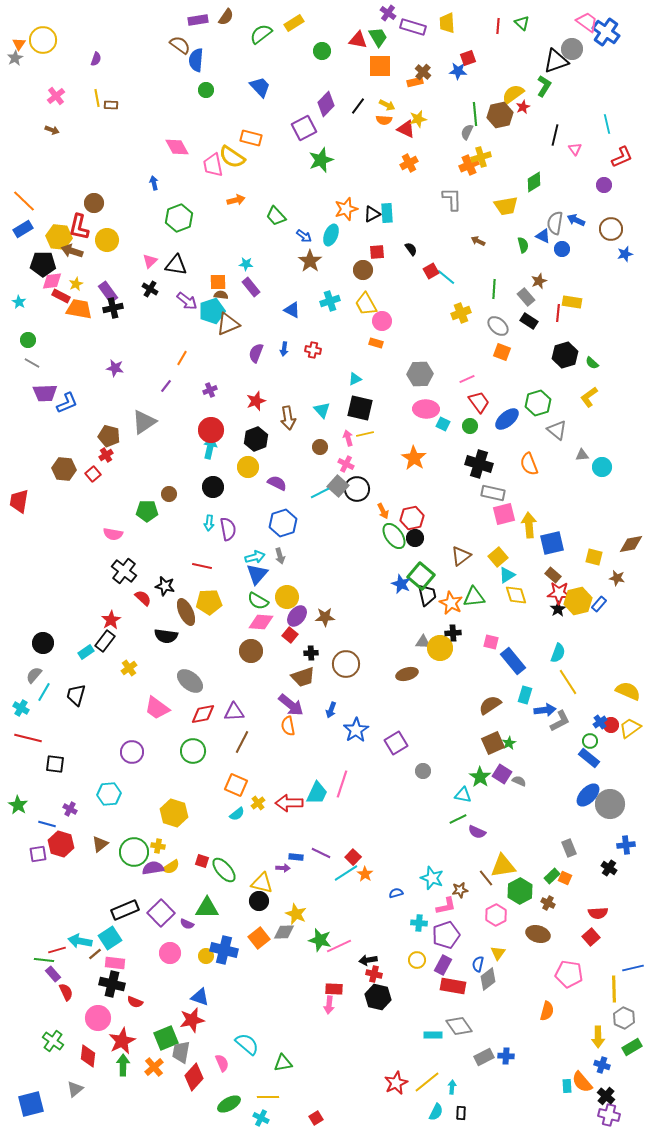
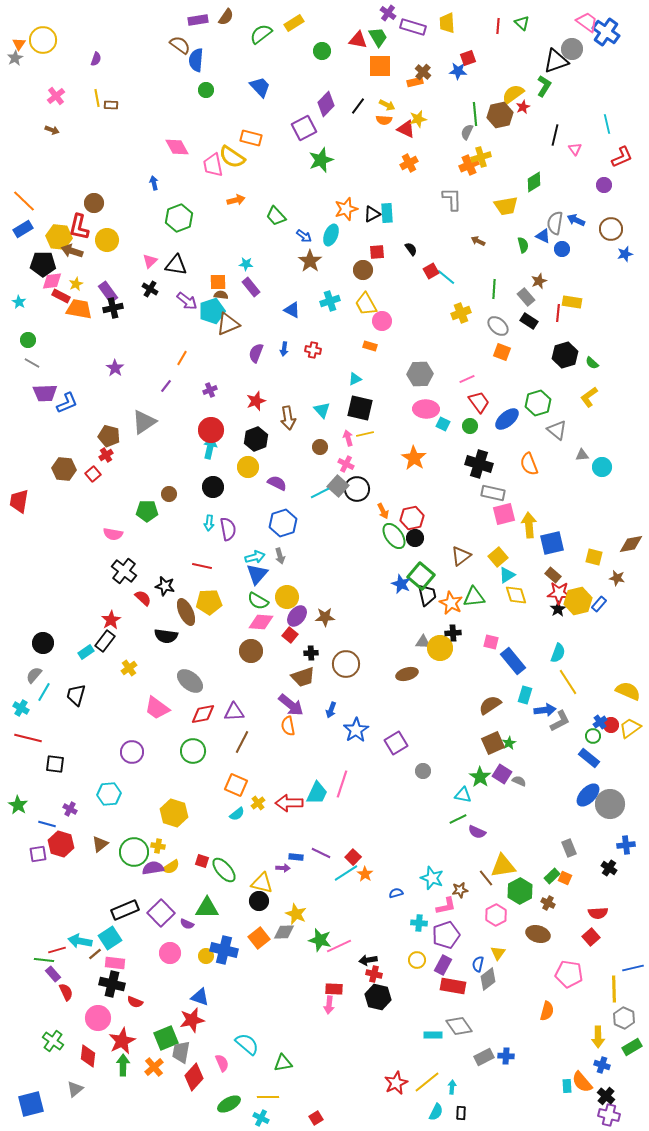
orange rectangle at (376, 343): moved 6 px left, 3 px down
purple star at (115, 368): rotated 24 degrees clockwise
green circle at (590, 741): moved 3 px right, 5 px up
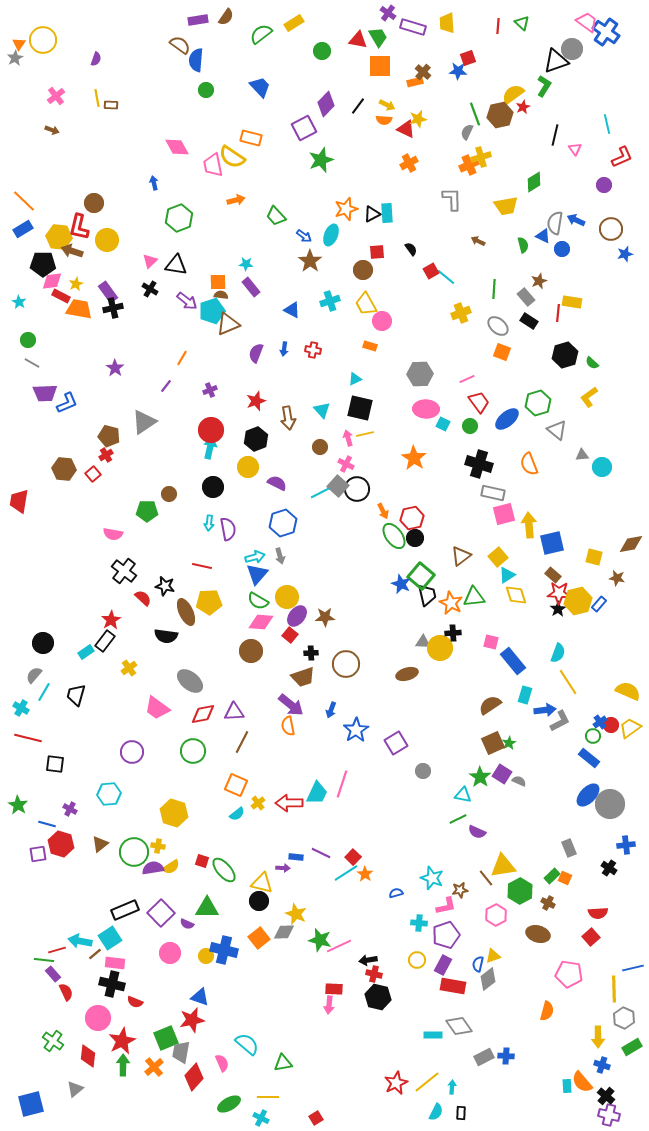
green line at (475, 114): rotated 15 degrees counterclockwise
yellow triangle at (498, 953): moved 5 px left, 3 px down; rotated 35 degrees clockwise
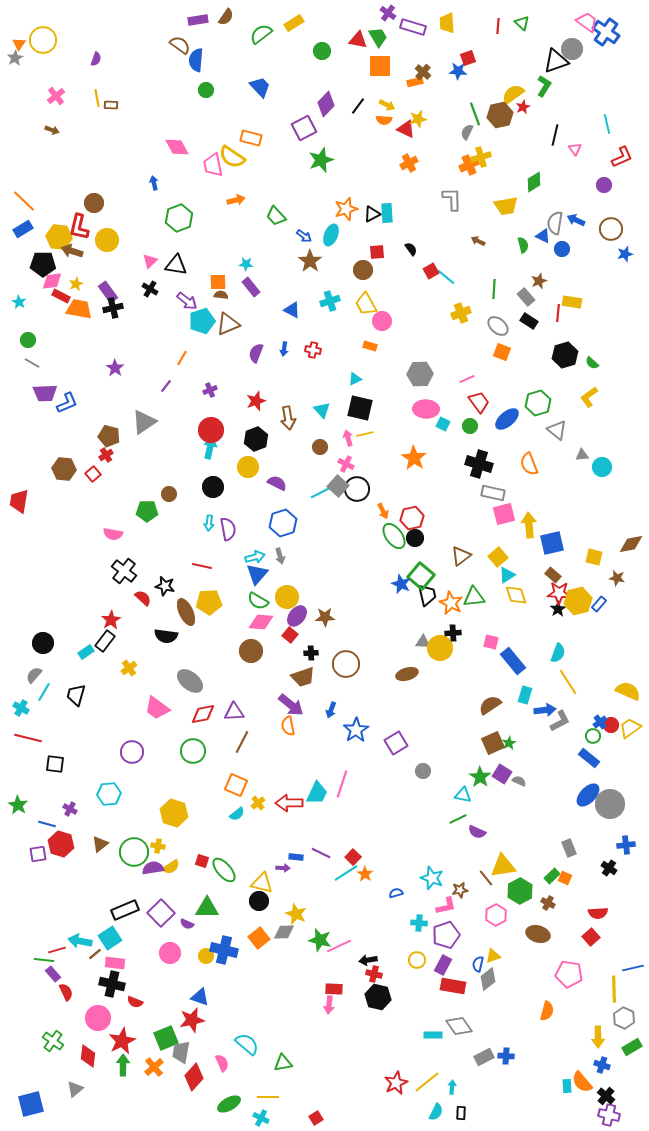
cyan pentagon at (212, 311): moved 10 px left, 10 px down
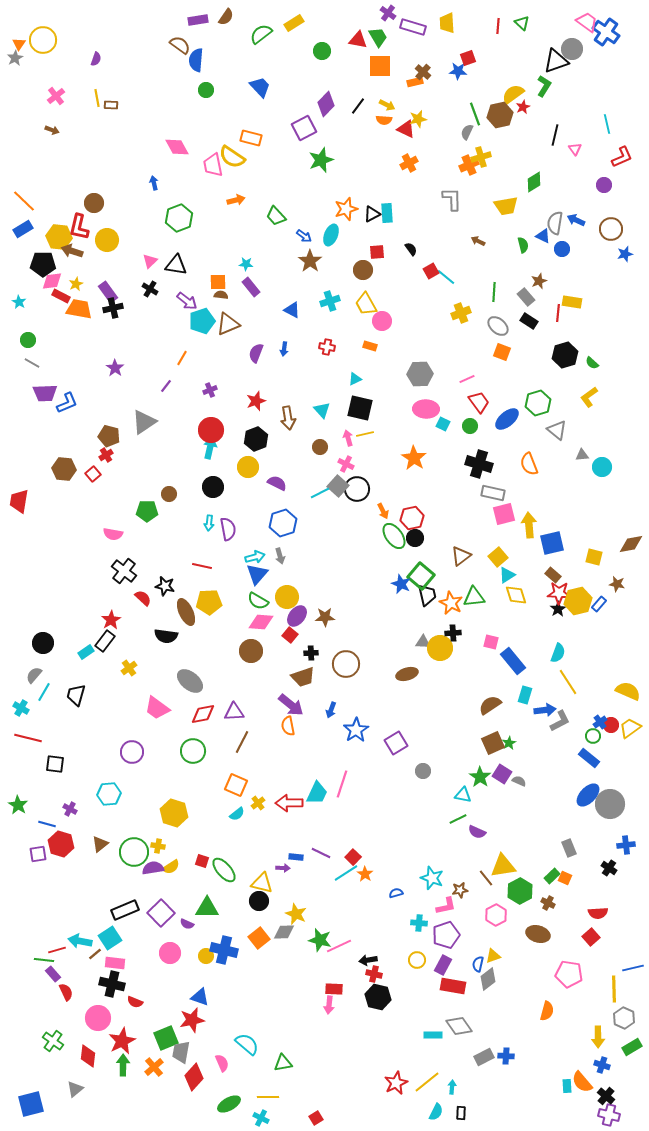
green line at (494, 289): moved 3 px down
red cross at (313, 350): moved 14 px right, 3 px up
brown star at (617, 578): moved 6 px down
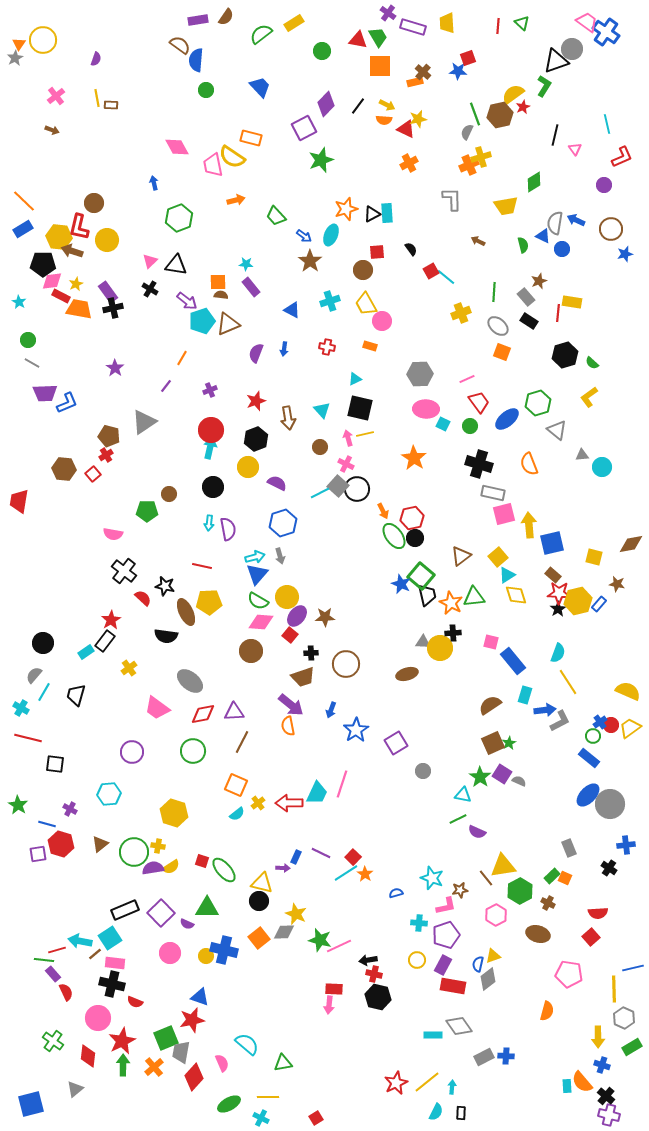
blue rectangle at (296, 857): rotated 72 degrees counterclockwise
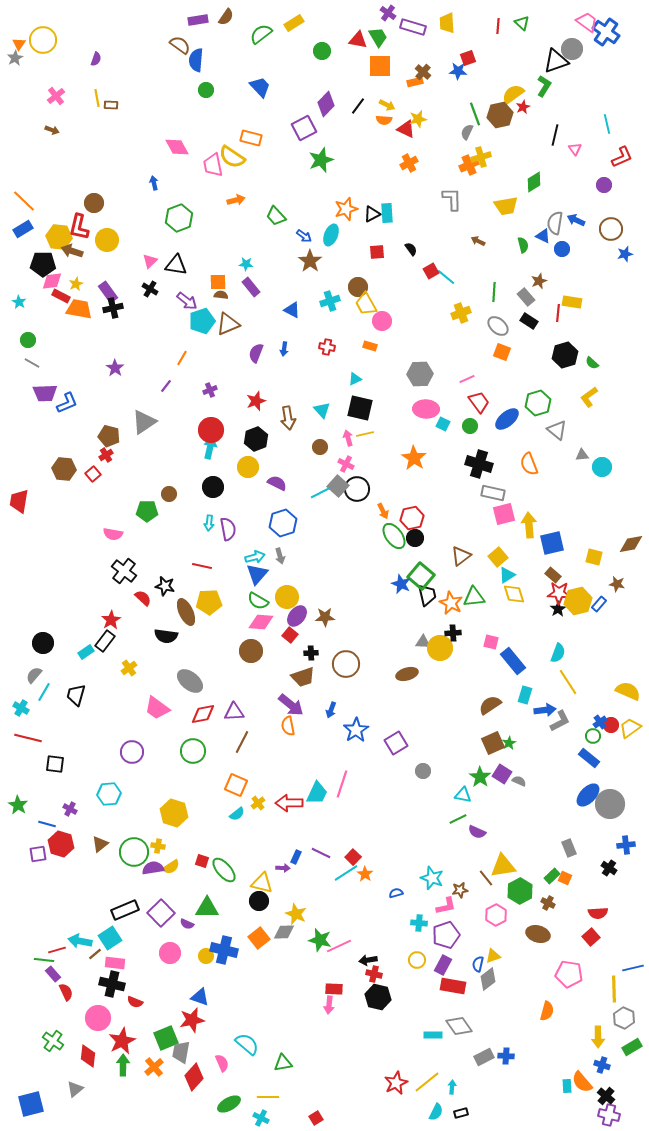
brown circle at (363, 270): moved 5 px left, 17 px down
yellow diamond at (516, 595): moved 2 px left, 1 px up
black rectangle at (461, 1113): rotated 72 degrees clockwise
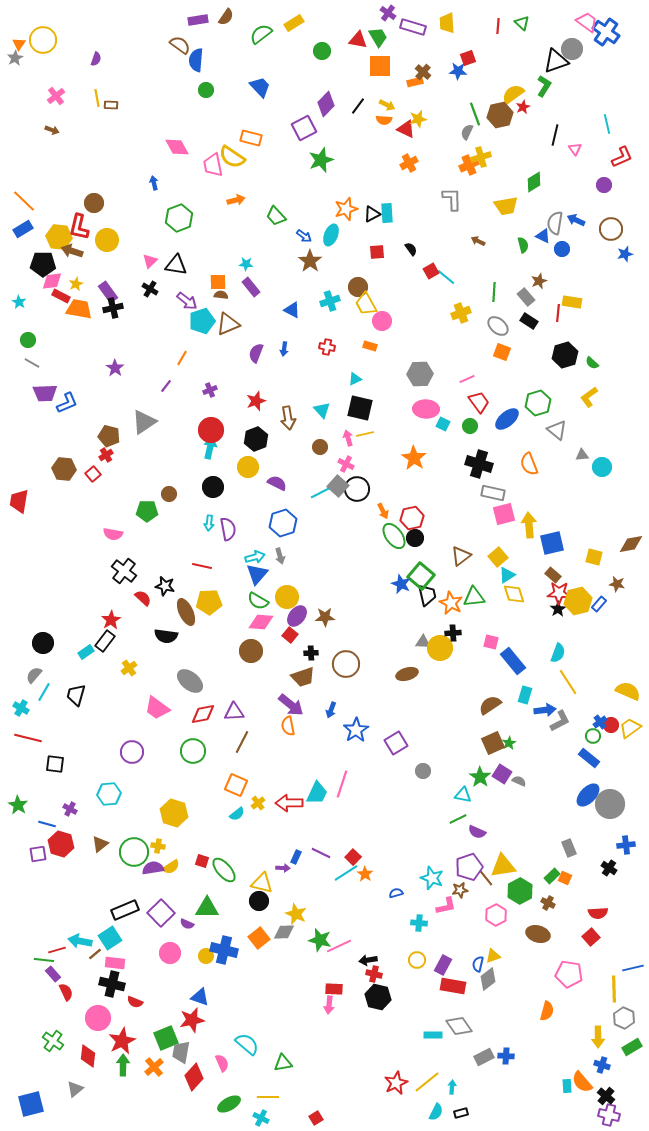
purple pentagon at (446, 935): moved 23 px right, 68 px up
